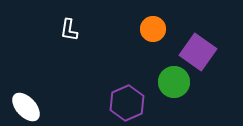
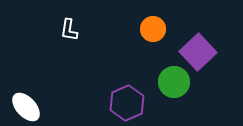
purple square: rotated 12 degrees clockwise
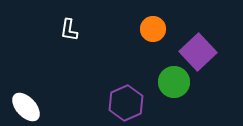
purple hexagon: moved 1 px left
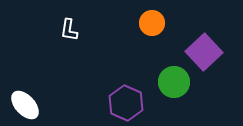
orange circle: moved 1 px left, 6 px up
purple square: moved 6 px right
purple hexagon: rotated 12 degrees counterclockwise
white ellipse: moved 1 px left, 2 px up
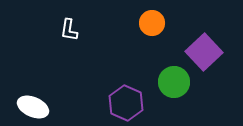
white ellipse: moved 8 px right, 2 px down; rotated 24 degrees counterclockwise
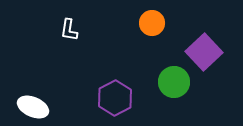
purple hexagon: moved 11 px left, 5 px up; rotated 8 degrees clockwise
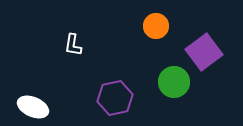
orange circle: moved 4 px right, 3 px down
white L-shape: moved 4 px right, 15 px down
purple square: rotated 6 degrees clockwise
purple hexagon: rotated 16 degrees clockwise
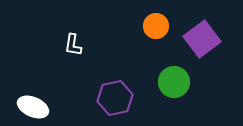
purple square: moved 2 px left, 13 px up
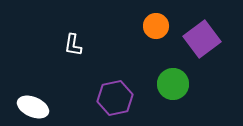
green circle: moved 1 px left, 2 px down
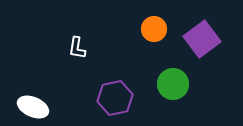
orange circle: moved 2 px left, 3 px down
white L-shape: moved 4 px right, 3 px down
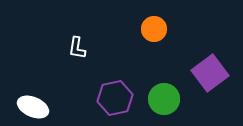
purple square: moved 8 px right, 34 px down
green circle: moved 9 px left, 15 px down
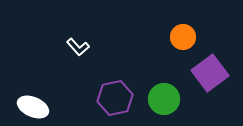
orange circle: moved 29 px right, 8 px down
white L-shape: moved 1 px right, 1 px up; rotated 50 degrees counterclockwise
